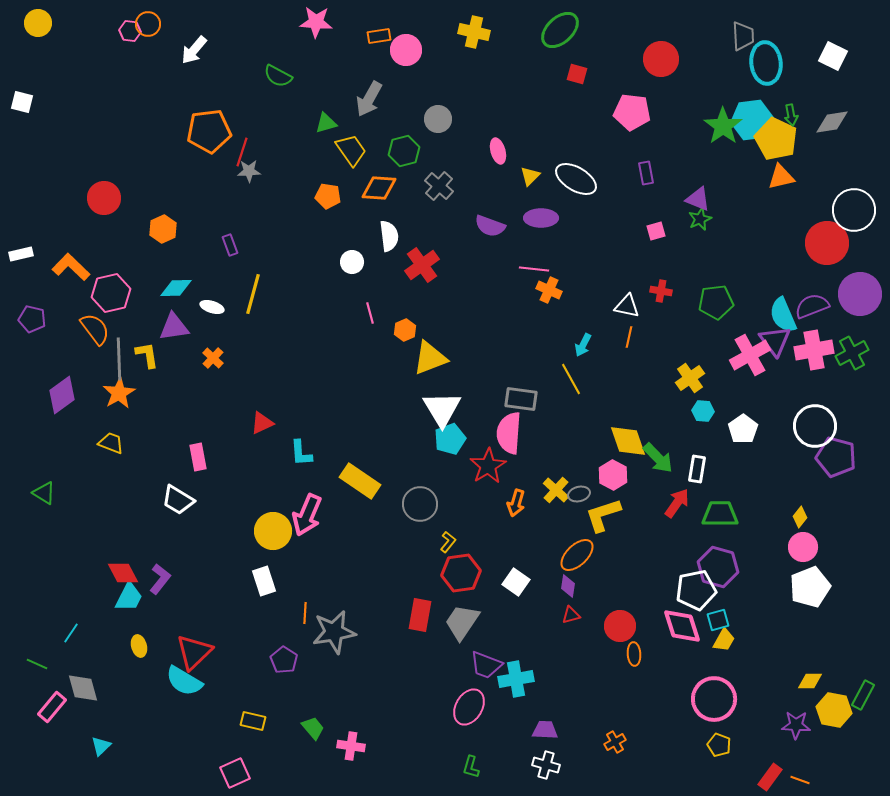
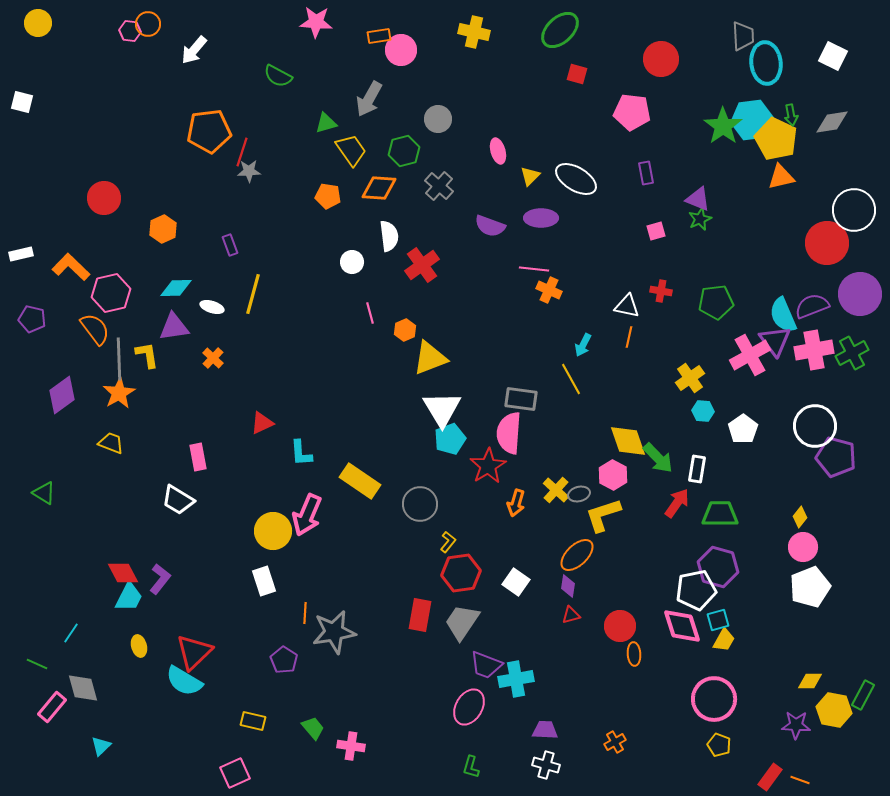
pink circle at (406, 50): moved 5 px left
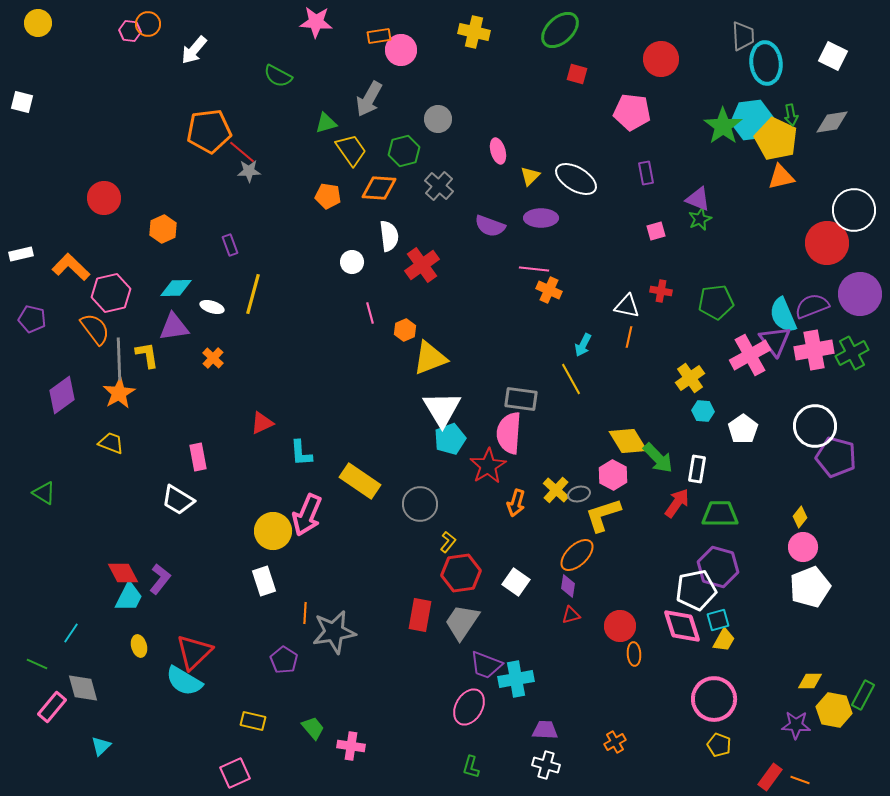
red line at (242, 152): rotated 68 degrees counterclockwise
yellow diamond at (628, 441): rotated 12 degrees counterclockwise
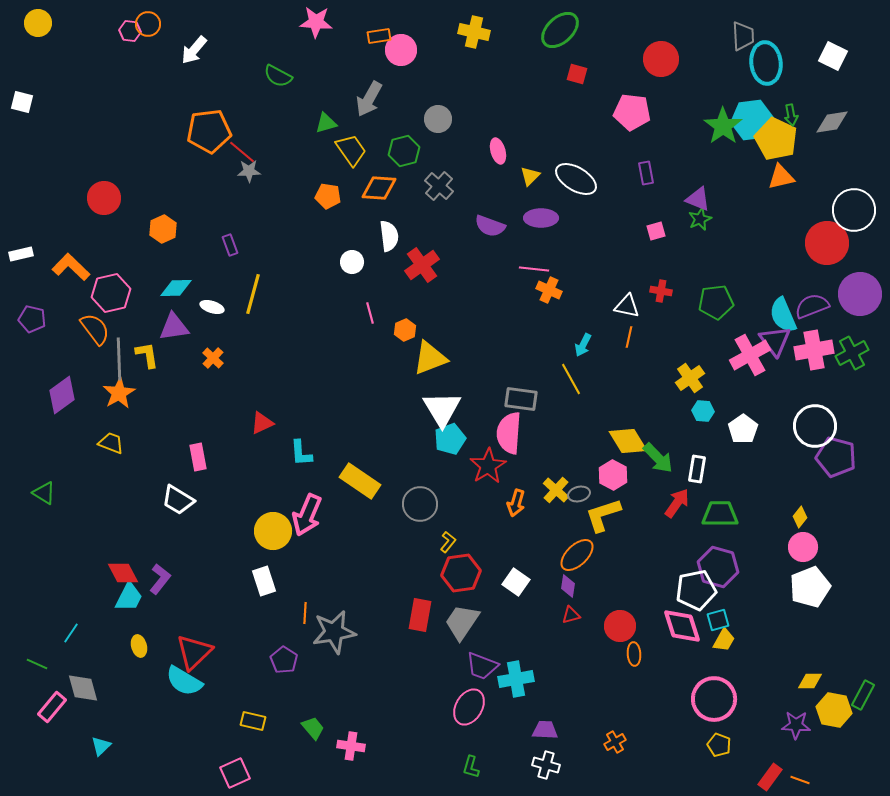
purple trapezoid at (486, 665): moved 4 px left, 1 px down
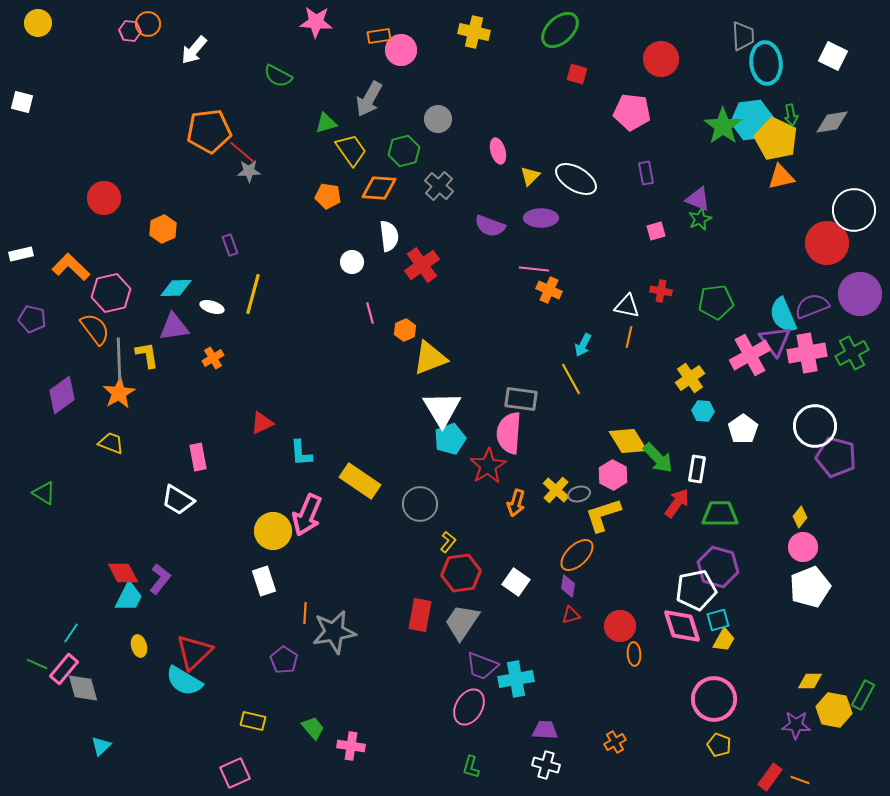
pink cross at (814, 350): moved 7 px left, 3 px down
orange cross at (213, 358): rotated 15 degrees clockwise
pink rectangle at (52, 707): moved 12 px right, 38 px up
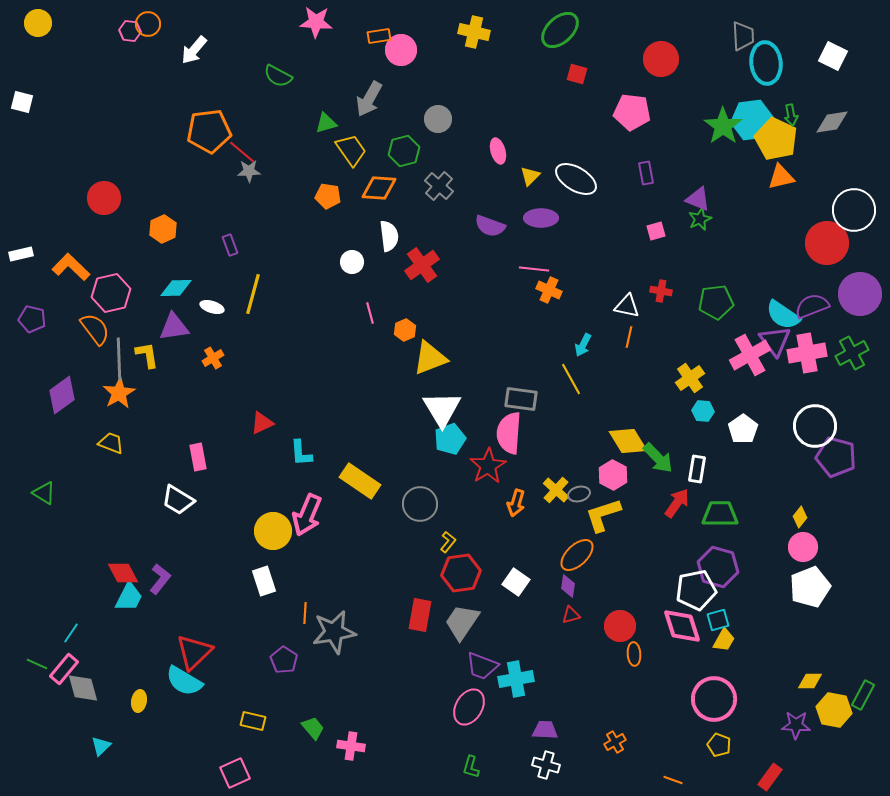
cyan semicircle at (783, 315): rotated 33 degrees counterclockwise
yellow ellipse at (139, 646): moved 55 px down; rotated 25 degrees clockwise
orange line at (800, 780): moved 127 px left
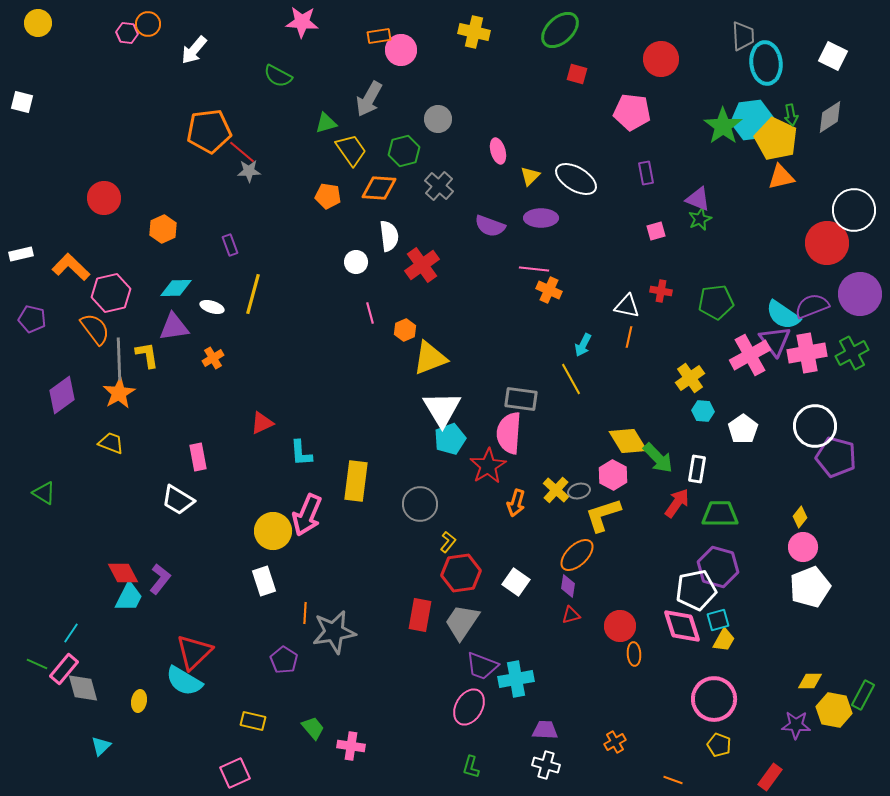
pink star at (316, 22): moved 14 px left
pink hexagon at (130, 31): moved 3 px left, 2 px down
gray diamond at (832, 122): moved 2 px left, 5 px up; rotated 24 degrees counterclockwise
white circle at (352, 262): moved 4 px right
yellow rectangle at (360, 481): moved 4 px left; rotated 63 degrees clockwise
gray ellipse at (579, 494): moved 3 px up
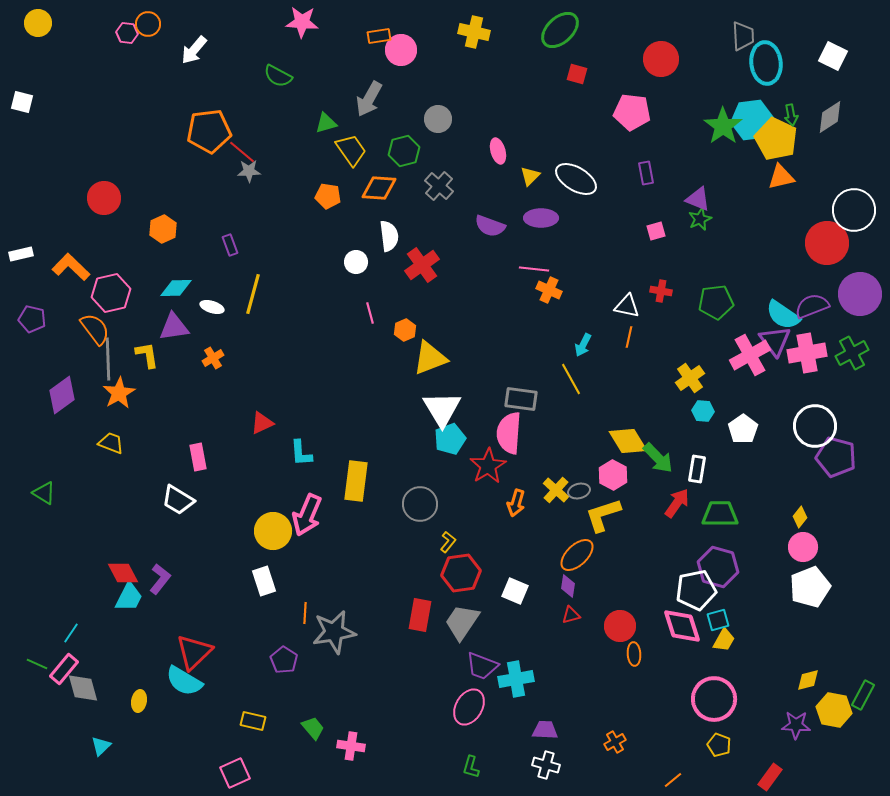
gray line at (119, 359): moved 11 px left
white square at (516, 582): moved 1 px left, 9 px down; rotated 12 degrees counterclockwise
yellow diamond at (810, 681): moved 2 px left, 1 px up; rotated 15 degrees counterclockwise
orange line at (673, 780): rotated 60 degrees counterclockwise
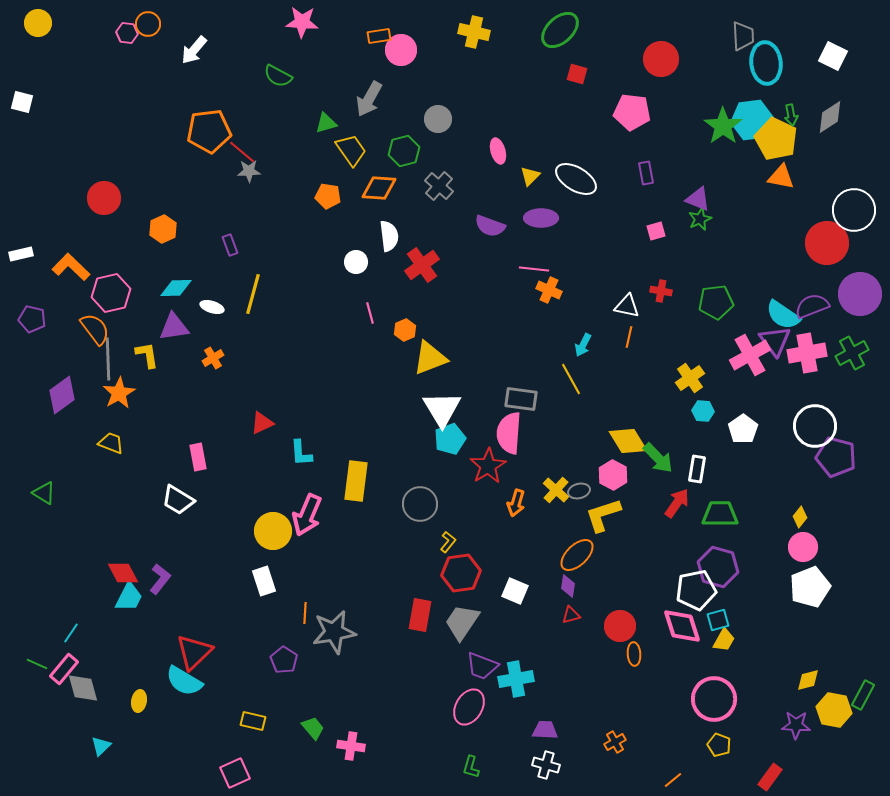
orange triangle at (781, 177): rotated 24 degrees clockwise
